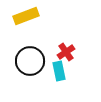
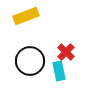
red cross: rotated 12 degrees counterclockwise
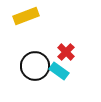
black circle: moved 5 px right, 5 px down
cyan rectangle: rotated 42 degrees counterclockwise
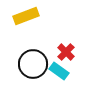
black circle: moved 2 px left, 2 px up
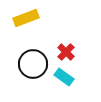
yellow rectangle: moved 2 px down
cyan rectangle: moved 5 px right, 6 px down
